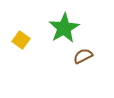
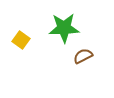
green star: rotated 28 degrees clockwise
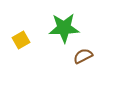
yellow square: rotated 24 degrees clockwise
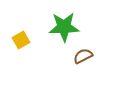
green star: moved 1 px up
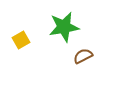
green star: rotated 8 degrees counterclockwise
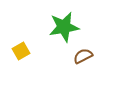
yellow square: moved 11 px down
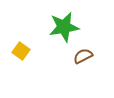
yellow square: rotated 24 degrees counterclockwise
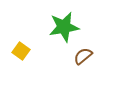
brown semicircle: rotated 12 degrees counterclockwise
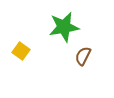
brown semicircle: rotated 24 degrees counterclockwise
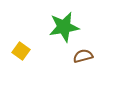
brown semicircle: rotated 48 degrees clockwise
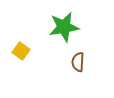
brown semicircle: moved 5 px left, 6 px down; rotated 72 degrees counterclockwise
